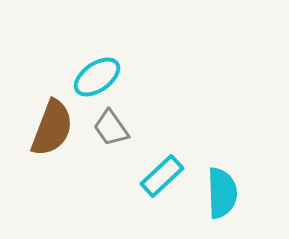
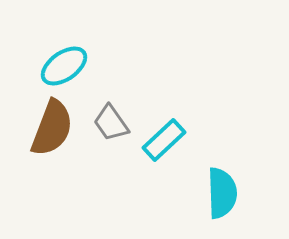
cyan ellipse: moved 33 px left, 11 px up
gray trapezoid: moved 5 px up
cyan rectangle: moved 2 px right, 36 px up
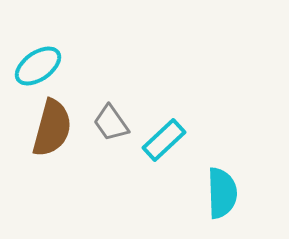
cyan ellipse: moved 26 px left
brown semicircle: rotated 6 degrees counterclockwise
